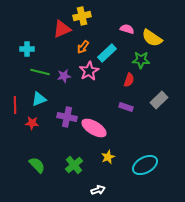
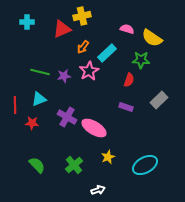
cyan cross: moved 27 px up
purple cross: rotated 18 degrees clockwise
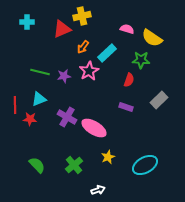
red star: moved 2 px left, 4 px up
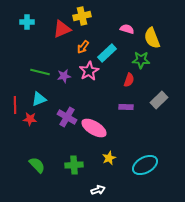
yellow semicircle: rotated 35 degrees clockwise
purple rectangle: rotated 16 degrees counterclockwise
yellow star: moved 1 px right, 1 px down
green cross: rotated 36 degrees clockwise
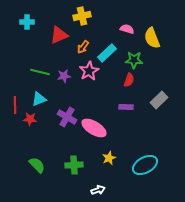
red triangle: moved 3 px left, 6 px down
green star: moved 7 px left
